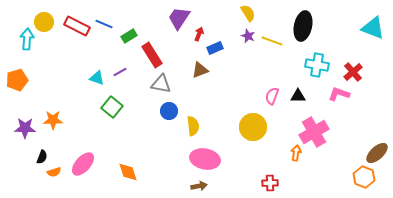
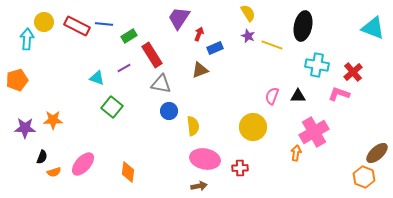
blue line at (104, 24): rotated 18 degrees counterclockwise
yellow line at (272, 41): moved 4 px down
purple line at (120, 72): moved 4 px right, 4 px up
orange diamond at (128, 172): rotated 25 degrees clockwise
red cross at (270, 183): moved 30 px left, 15 px up
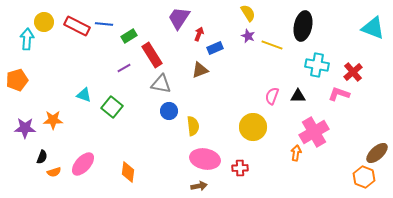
cyan triangle at (97, 78): moved 13 px left, 17 px down
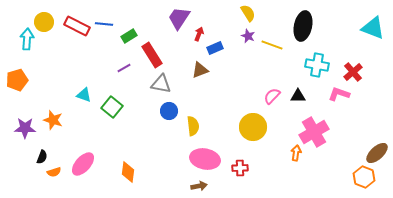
pink semicircle at (272, 96): rotated 24 degrees clockwise
orange star at (53, 120): rotated 18 degrees clockwise
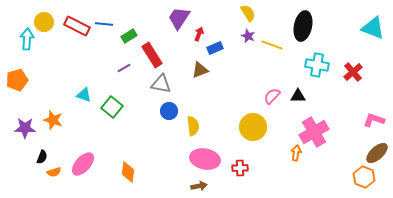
pink L-shape at (339, 94): moved 35 px right, 26 px down
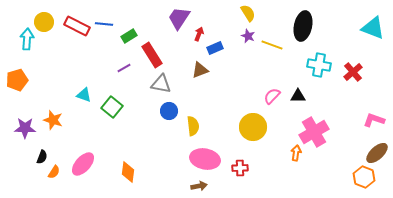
cyan cross at (317, 65): moved 2 px right
orange semicircle at (54, 172): rotated 40 degrees counterclockwise
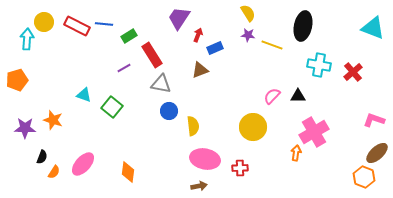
red arrow at (199, 34): moved 1 px left, 1 px down
purple star at (248, 36): moved 1 px up; rotated 16 degrees counterclockwise
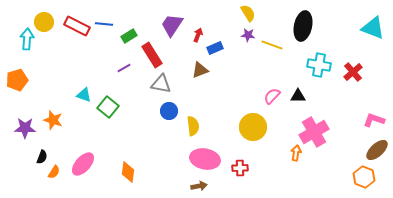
purple trapezoid at (179, 18): moved 7 px left, 7 px down
green square at (112, 107): moved 4 px left
brown ellipse at (377, 153): moved 3 px up
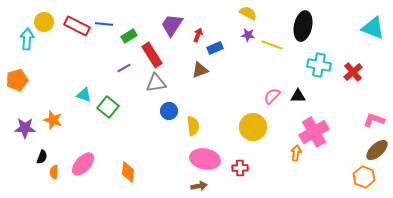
yellow semicircle at (248, 13): rotated 30 degrees counterclockwise
gray triangle at (161, 84): moved 5 px left, 1 px up; rotated 20 degrees counterclockwise
orange semicircle at (54, 172): rotated 152 degrees clockwise
